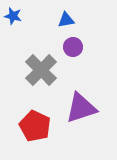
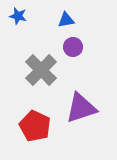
blue star: moved 5 px right
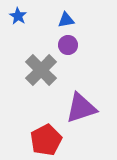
blue star: rotated 18 degrees clockwise
purple circle: moved 5 px left, 2 px up
red pentagon: moved 11 px right, 14 px down; rotated 20 degrees clockwise
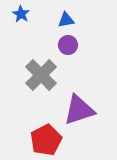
blue star: moved 3 px right, 2 px up
gray cross: moved 5 px down
purple triangle: moved 2 px left, 2 px down
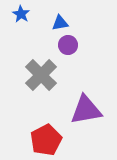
blue triangle: moved 6 px left, 3 px down
purple triangle: moved 7 px right; rotated 8 degrees clockwise
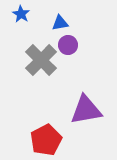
gray cross: moved 15 px up
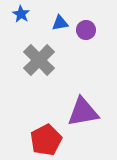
purple circle: moved 18 px right, 15 px up
gray cross: moved 2 px left
purple triangle: moved 3 px left, 2 px down
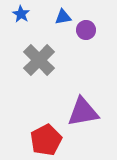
blue triangle: moved 3 px right, 6 px up
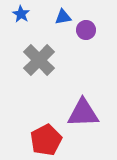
purple triangle: moved 1 px down; rotated 8 degrees clockwise
